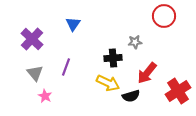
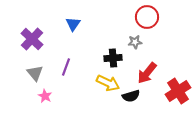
red circle: moved 17 px left, 1 px down
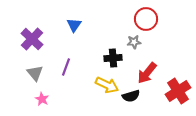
red circle: moved 1 px left, 2 px down
blue triangle: moved 1 px right, 1 px down
gray star: moved 1 px left
yellow arrow: moved 1 px left, 2 px down
pink star: moved 3 px left, 3 px down
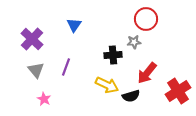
black cross: moved 3 px up
gray triangle: moved 1 px right, 3 px up
pink star: moved 2 px right
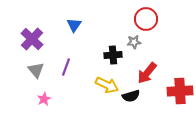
red cross: moved 2 px right; rotated 30 degrees clockwise
pink star: rotated 16 degrees clockwise
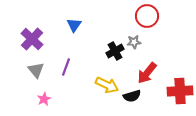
red circle: moved 1 px right, 3 px up
black cross: moved 2 px right, 4 px up; rotated 24 degrees counterclockwise
black semicircle: moved 1 px right
